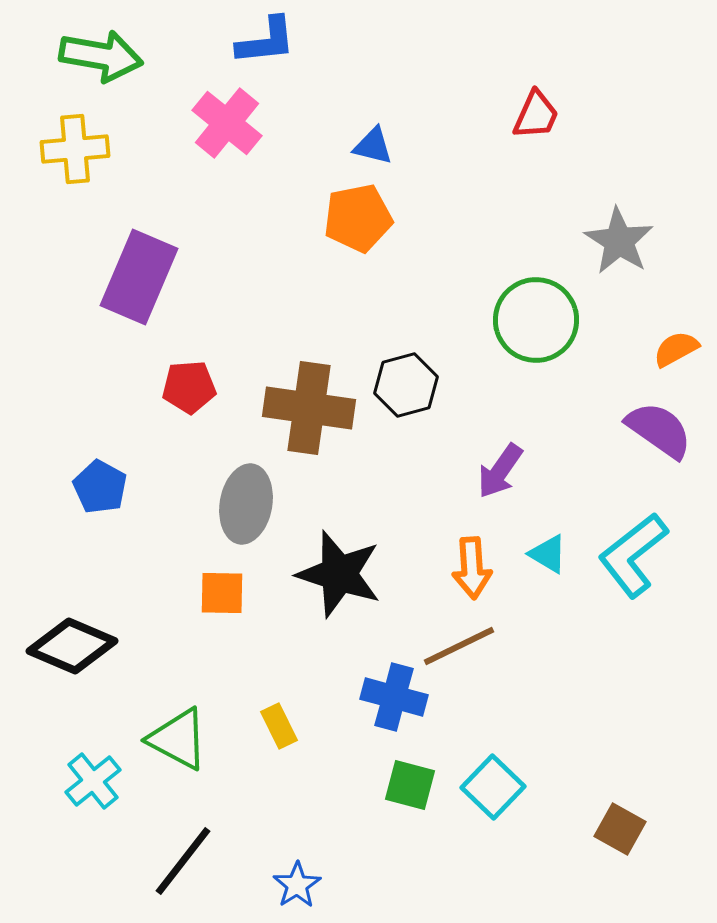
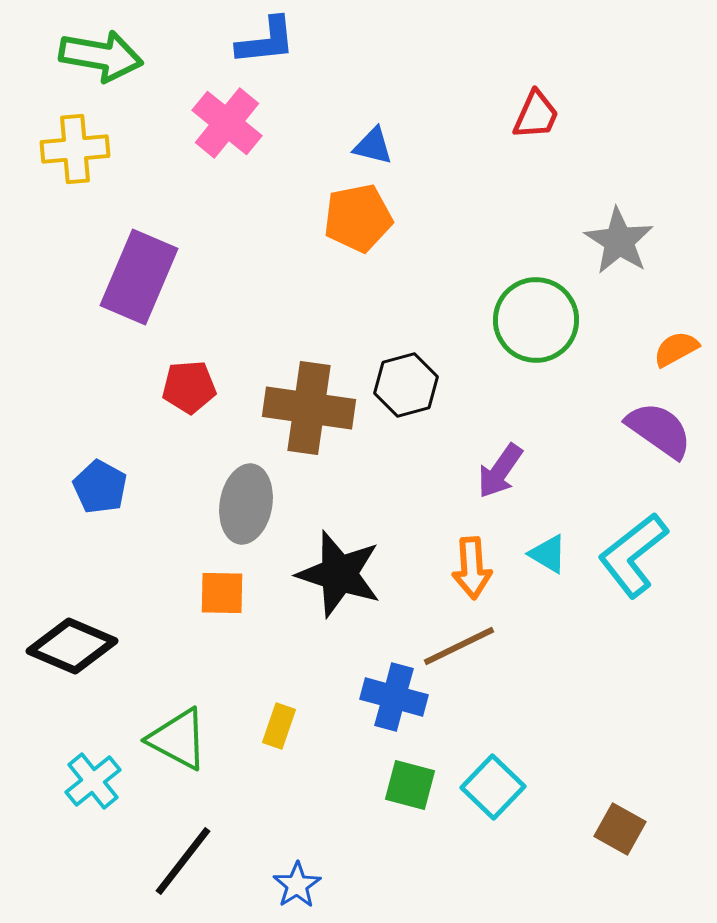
yellow rectangle: rotated 45 degrees clockwise
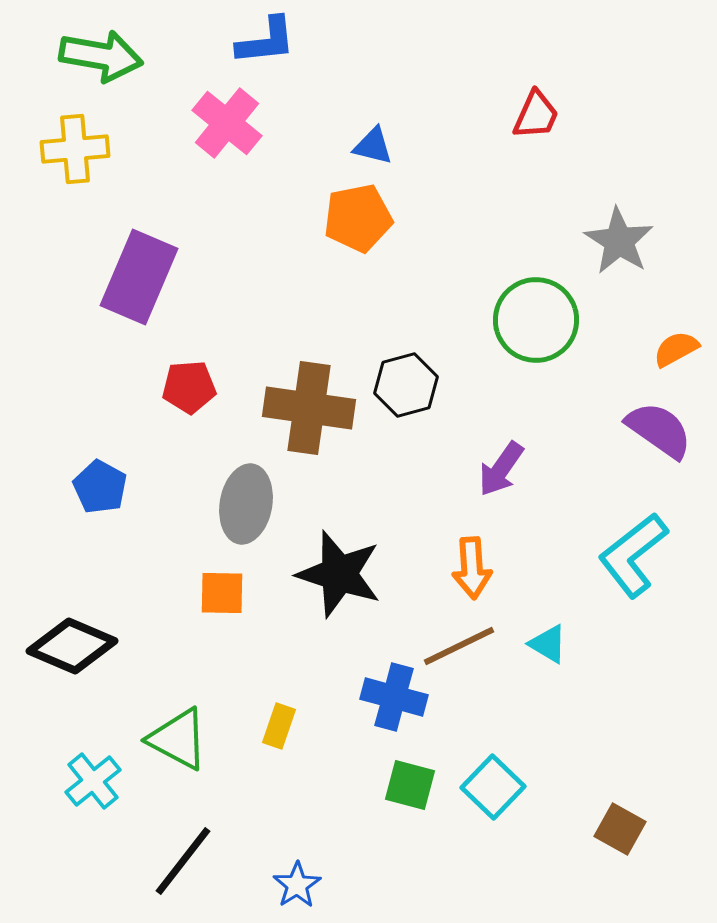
purple arrow: moved 1 px right, 2 px up
cyan triangle: moved 90 px down
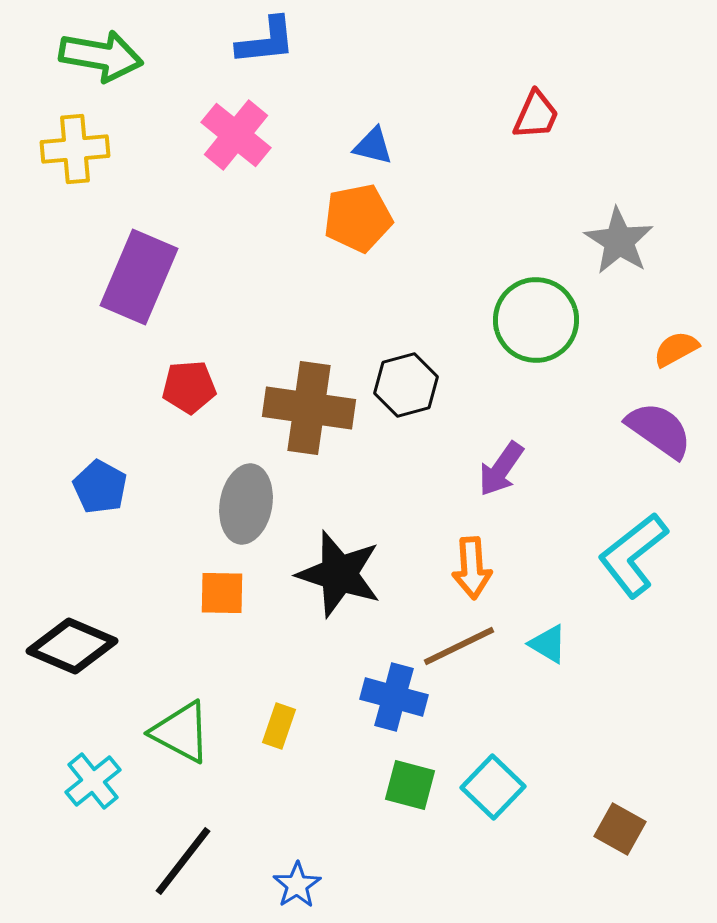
pink cross: moved 9 px right, 12 px down
green triangle: moved 3 px right, 7 px up
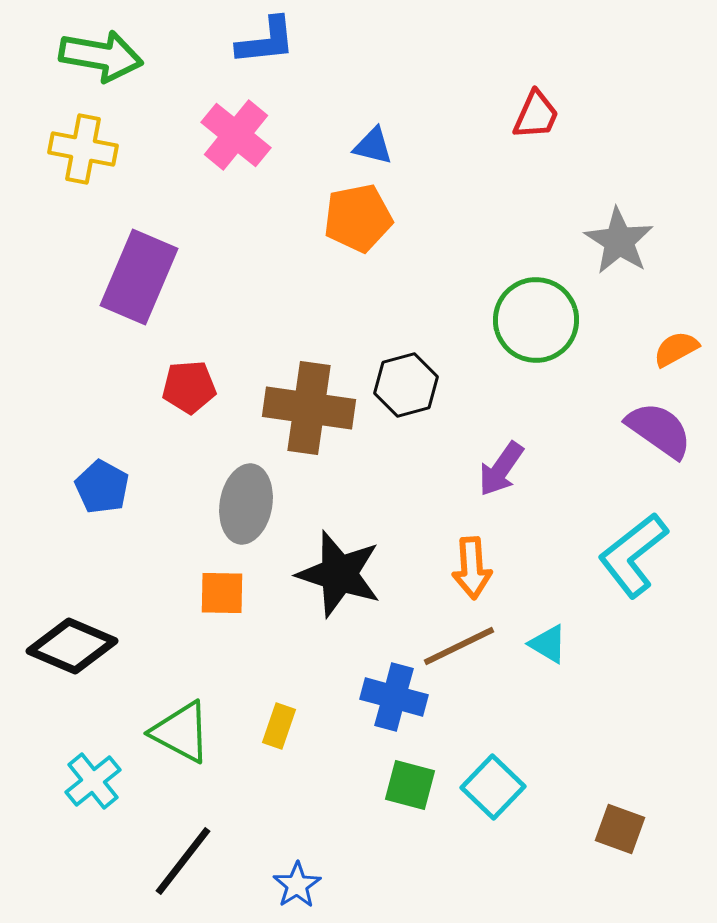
yellow cross: moved 8 px right; rotated 16 degrees clockwise
blue pentagon: moved 2 px right
brown square: rotated 9 degrees counterclockwise
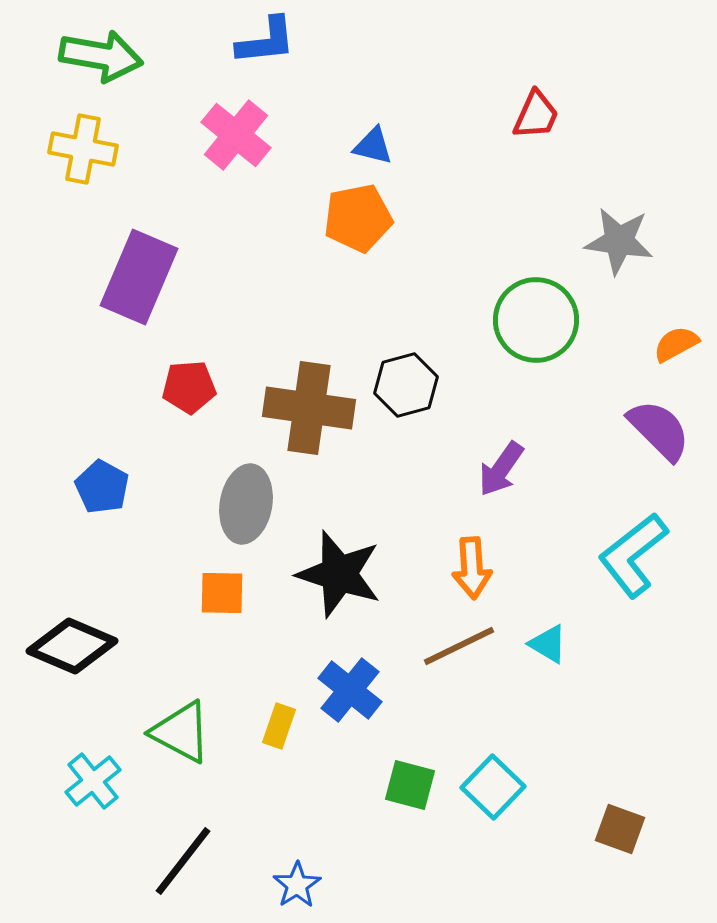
gray star: rotated 24 degrees counterclockwise
orange semicircle: moved 5 px up
purple semicircle: rotated 10 degrees clockwise
blue cross: moved 44 px left, 7 px up; rotated 24 degrees clockwise
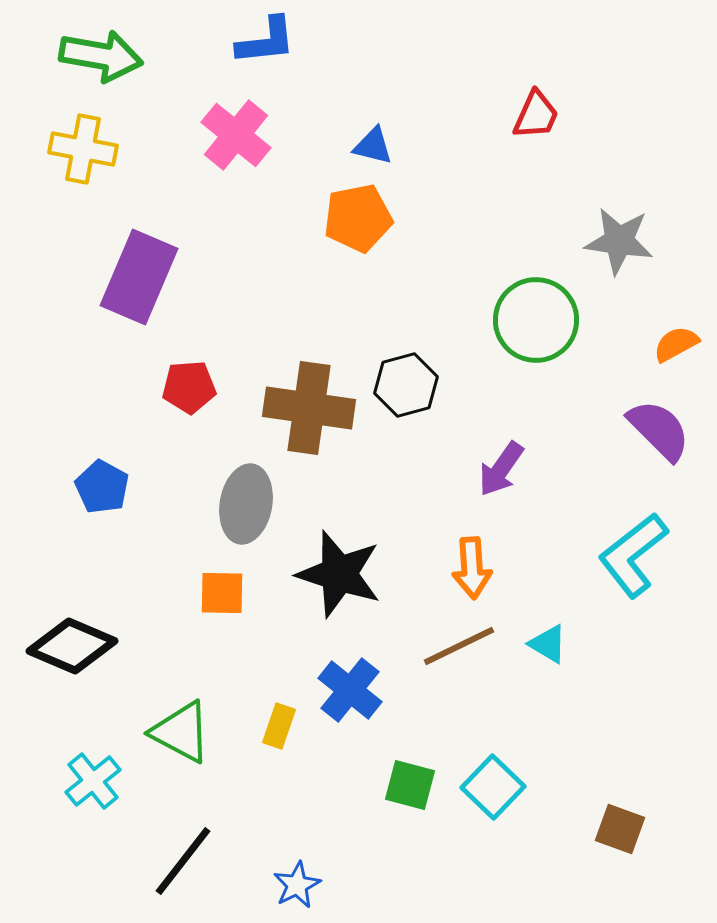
blue star: rotated 6 degrees clockwise
